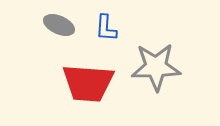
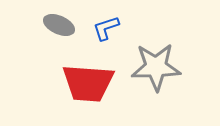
blue L-shape: rotated 68 degrees clockwise
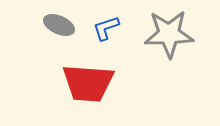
gray star: moved 13 px right, 33 px up
